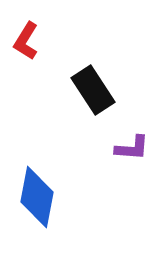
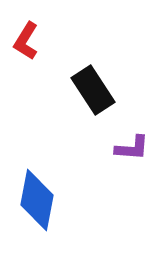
blue diamond: moved 3 px down
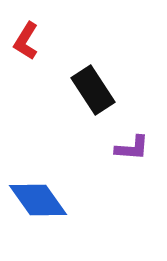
blue diamond: moved 1 px right; rotated 46 degrees counterclockwise
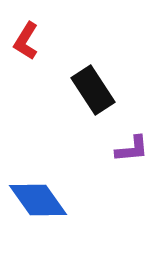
purple L-shape: moved 1 px down; rotated 9 degrees counterclockwise
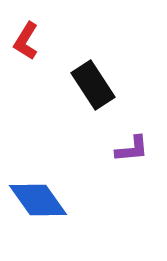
black rectangle: moved 5 px up
